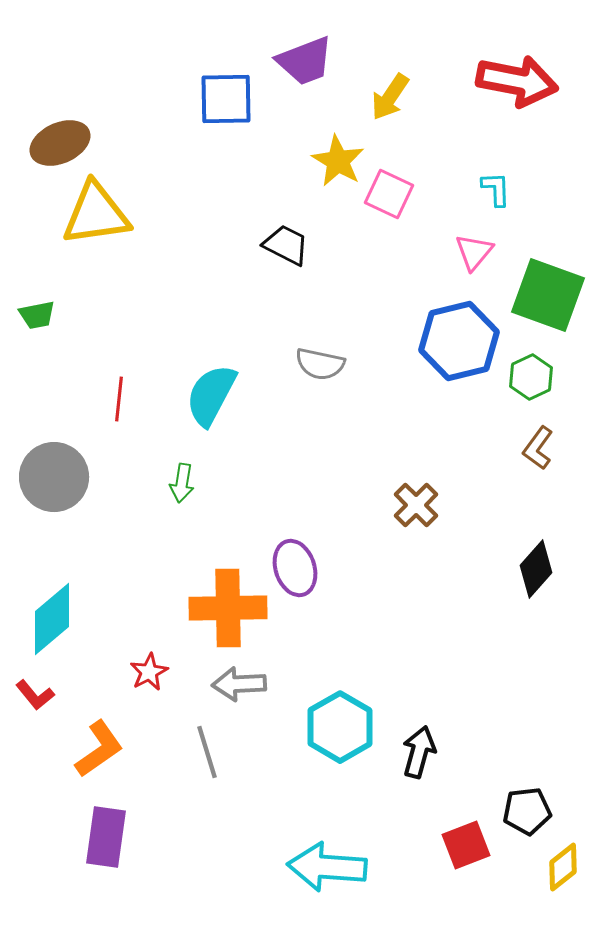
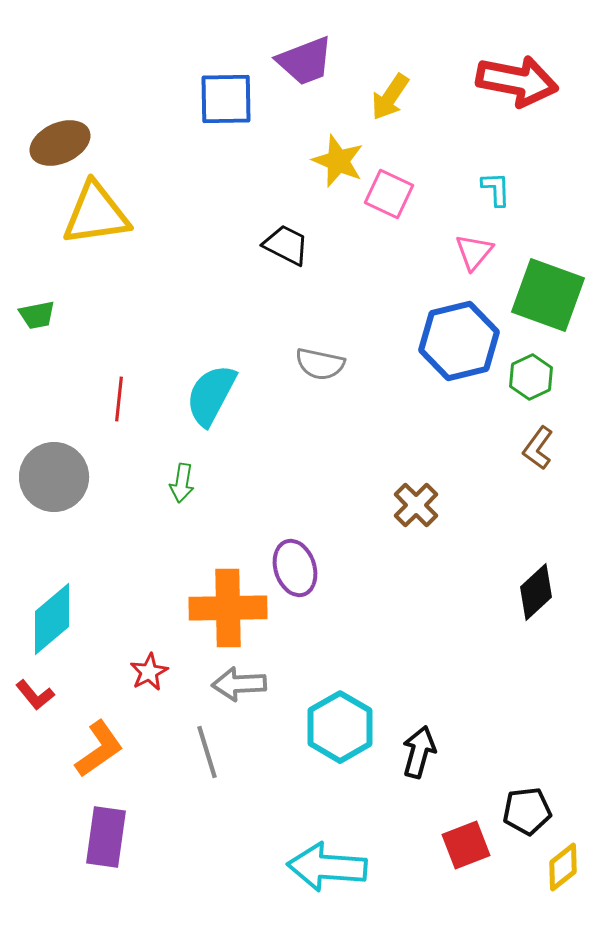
yellow star: rotated 8 degrees counterclockwise
black diamond: moved 23 px down; rotated 6 degrees clockwise
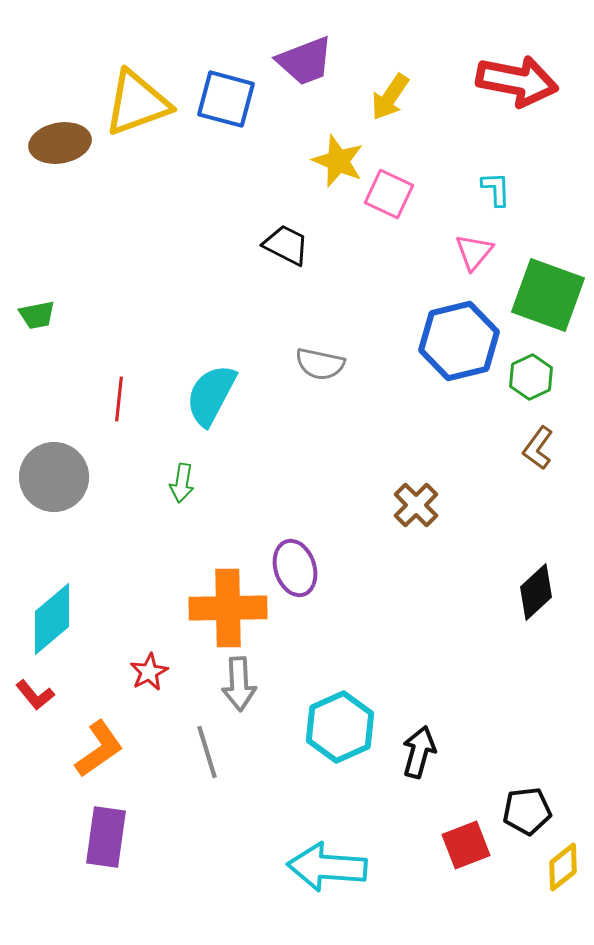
blue square: rotated 16 degrees clockwise
brown ellipse: rotated 14 degrees clockwise
yellow triangle: moved 41 px right, 111 px up; rotated 12 degrees counterclockwise
gray arrow: rotated 90 degrees counterclockwise
cyan hexagon: rotated 6 degrees clockwise
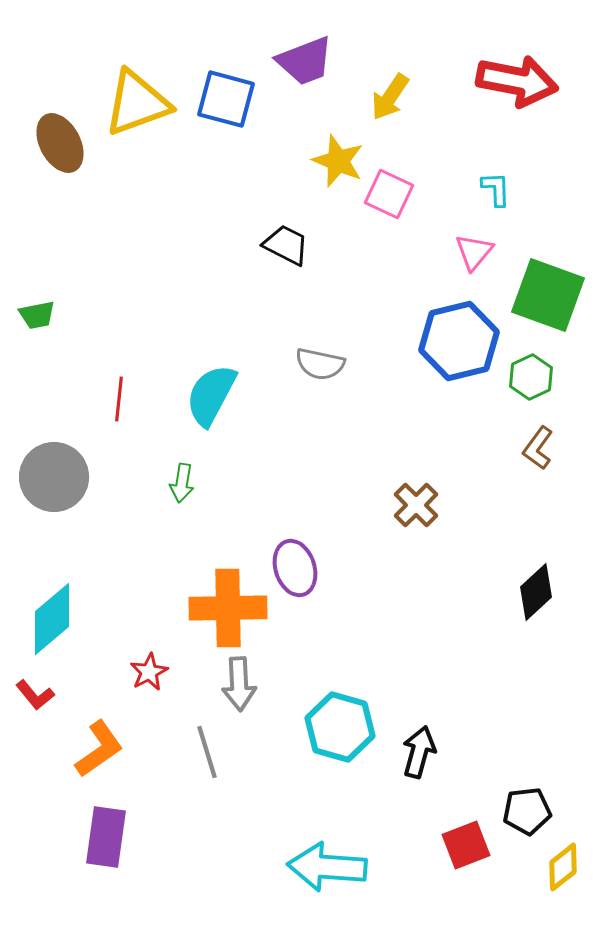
brown ellipse: rotated 72 degrees clockwise
cyan hexagon: rotated 20 degrees counterclockwise
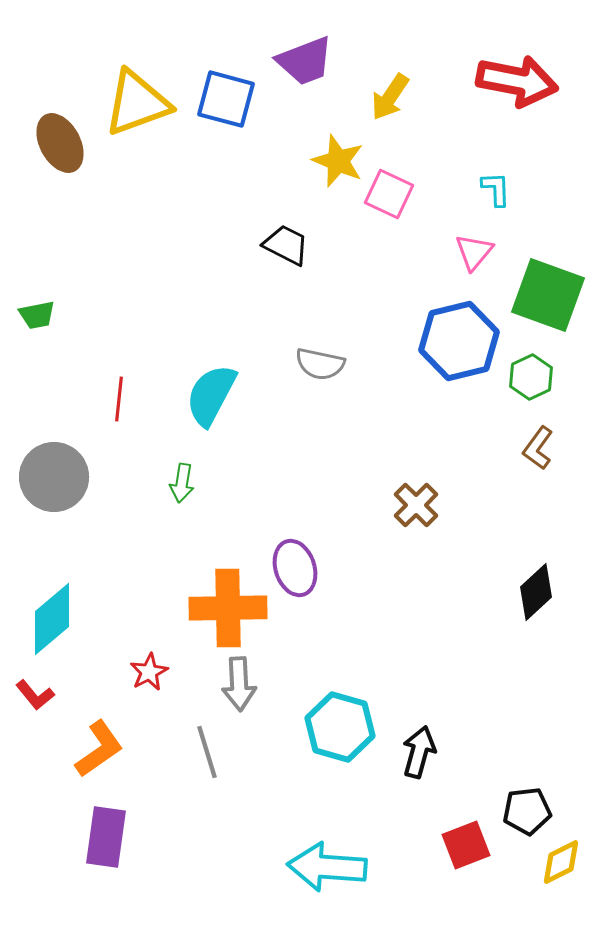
yellow diamond: moved 2 px left, 5 px up; rotated 12 degrees clockwise
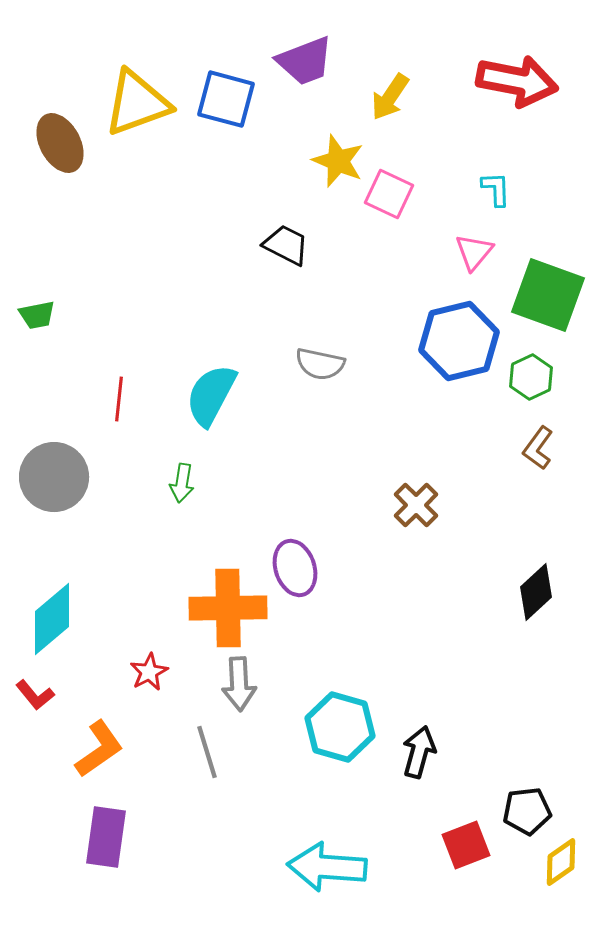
yellow diamond: rotated 9 degrees counterclockwise
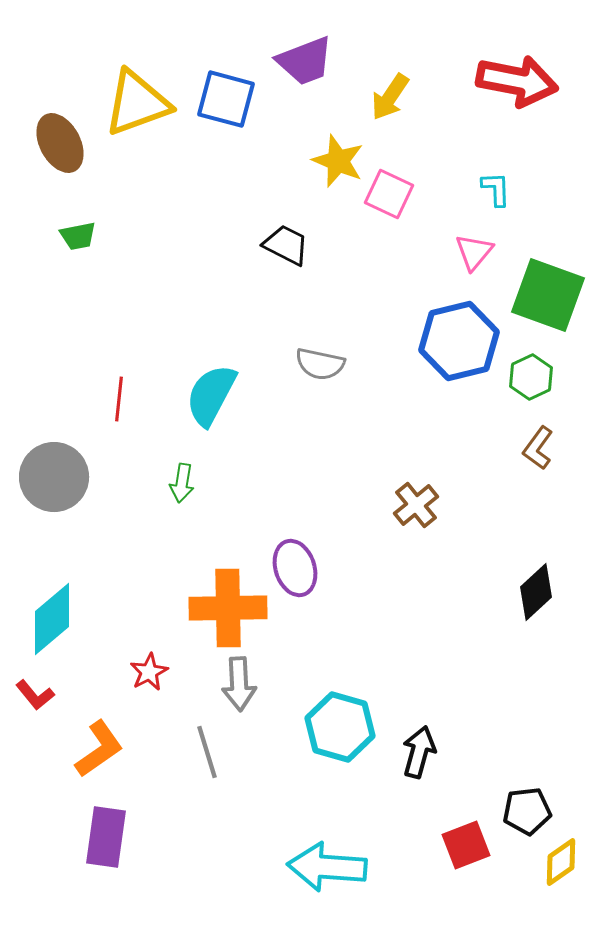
green trapezoid: moved 41 px right, 79 px up
brown cross: rotated 6 degrees clockwise
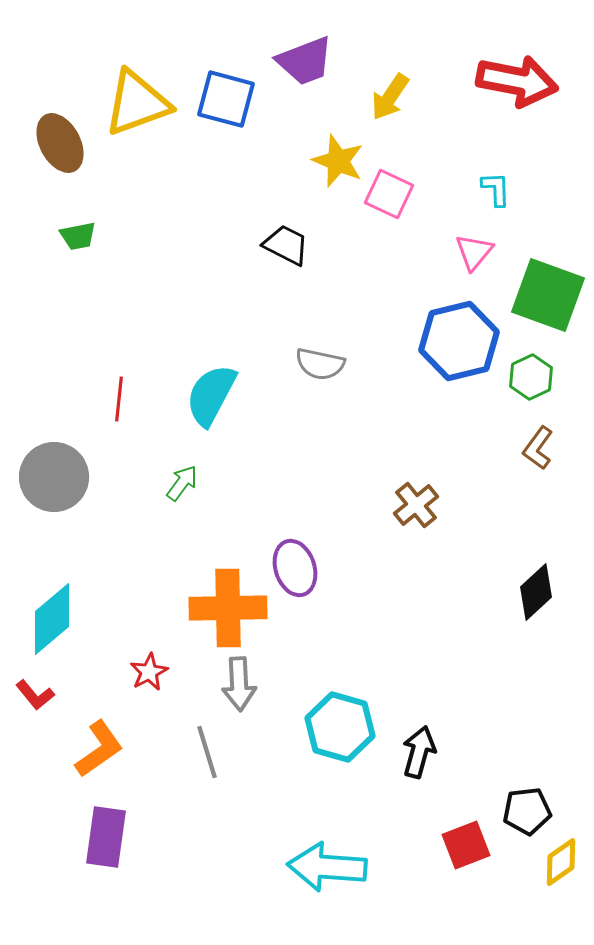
green arrow: rotated 153 degrees counterclockwise
